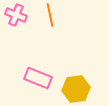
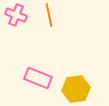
orange line: moved 1 px left
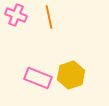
orange line: moved 2 px down
yellow hexagon: moved 5 px left, 14 px up; rotated 12 degrees counterclockwise
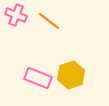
orange line: moved 4 px down; rotated 40 degrees counterclockwise
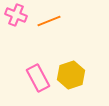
orange line: rotated 60 degrees counterclockwise
pink rectangle: rotated 40 degrees clockwise
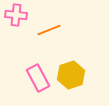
pink cross: rotated 15 degrees counterclockwise
orange line: moved 9 px down
